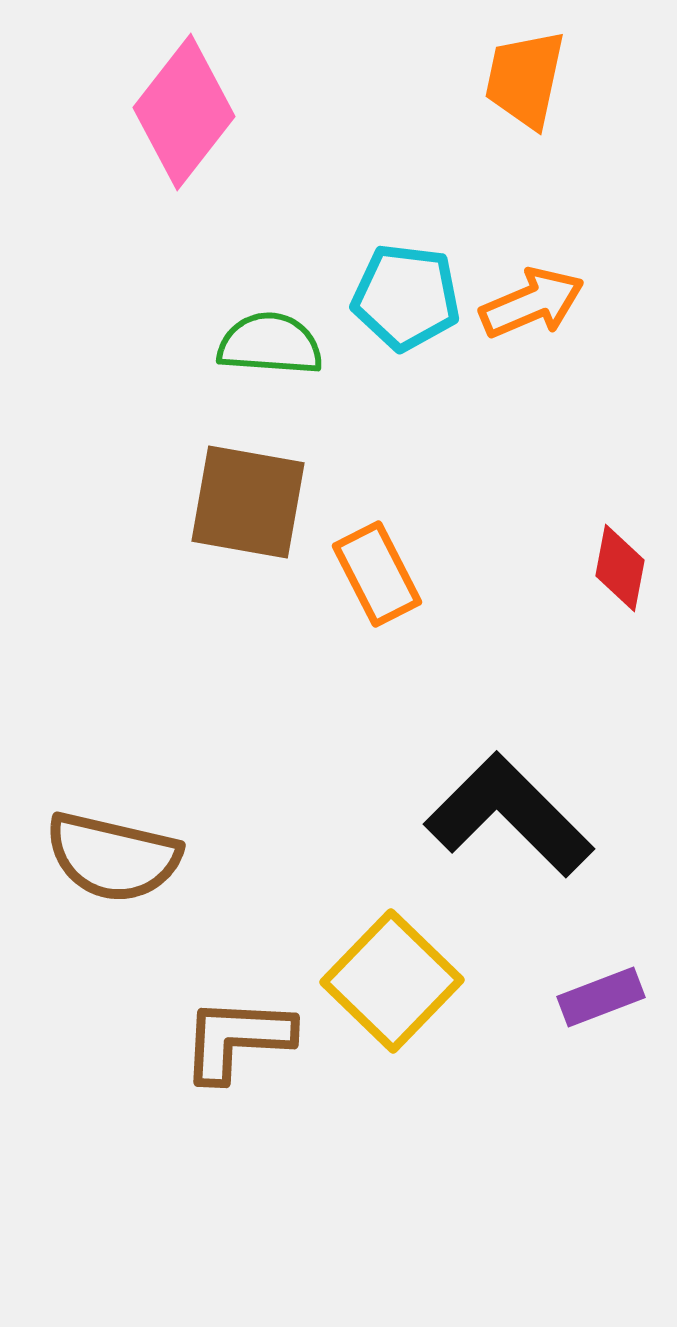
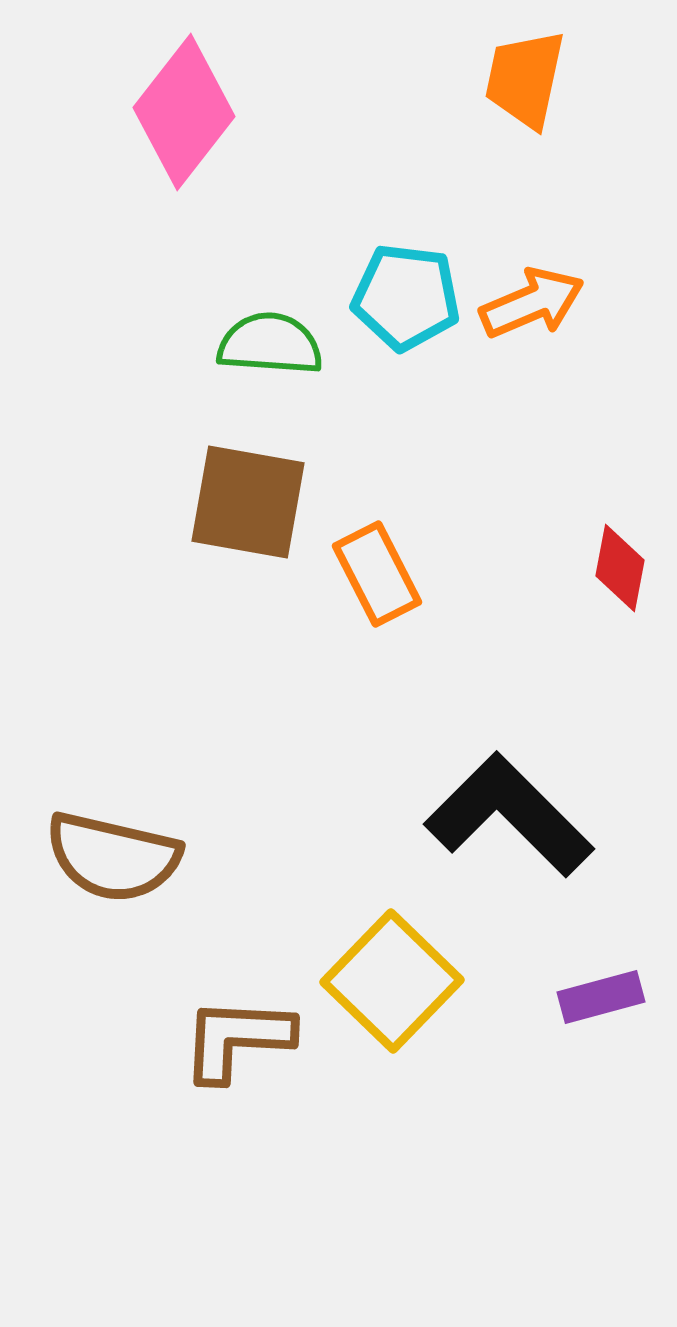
purple rectangle: rotated 6 degrees clockwise
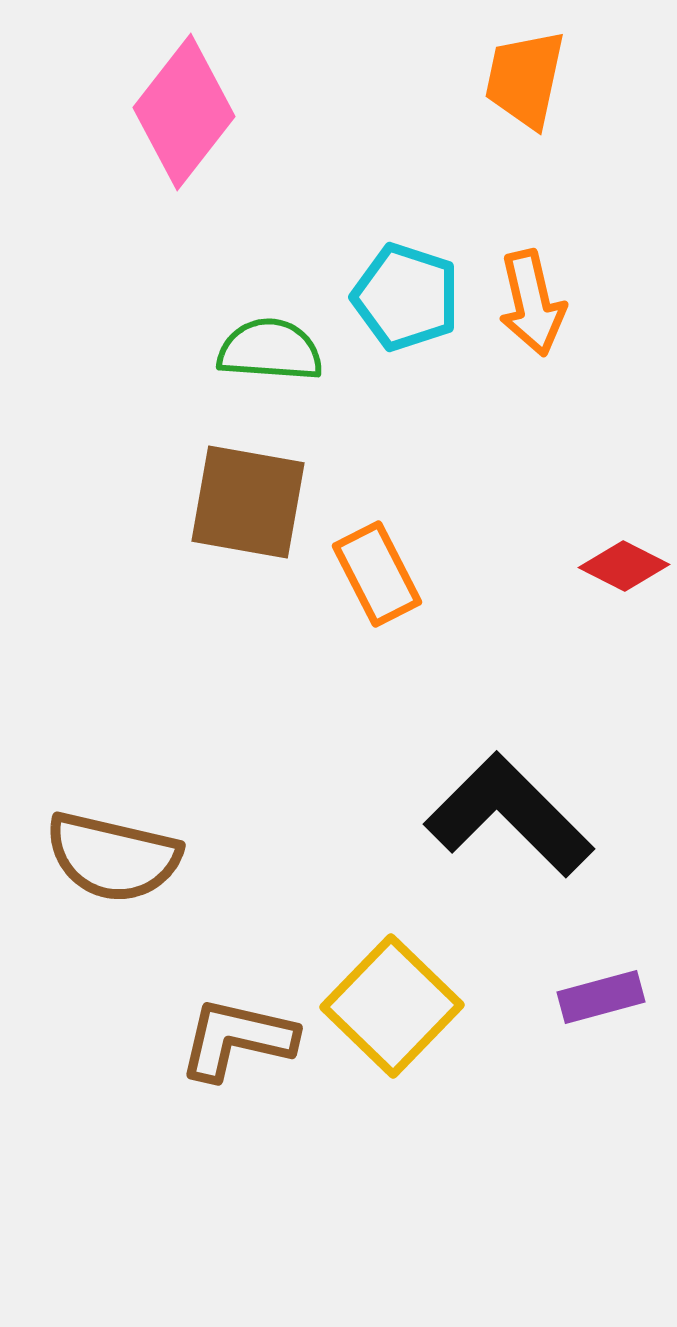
cyan pentagon: rotated 11 degrees clockwise
orange arrow: rotated 100 degrees clockwise
green semicircle: moved 6 px down
red diamond: moved 4 px right, 2 px up; rotated 74 degrees counterclockwise
yellow square: moved 25 px down
brown L-shape: rotated 10 degrees clockwise
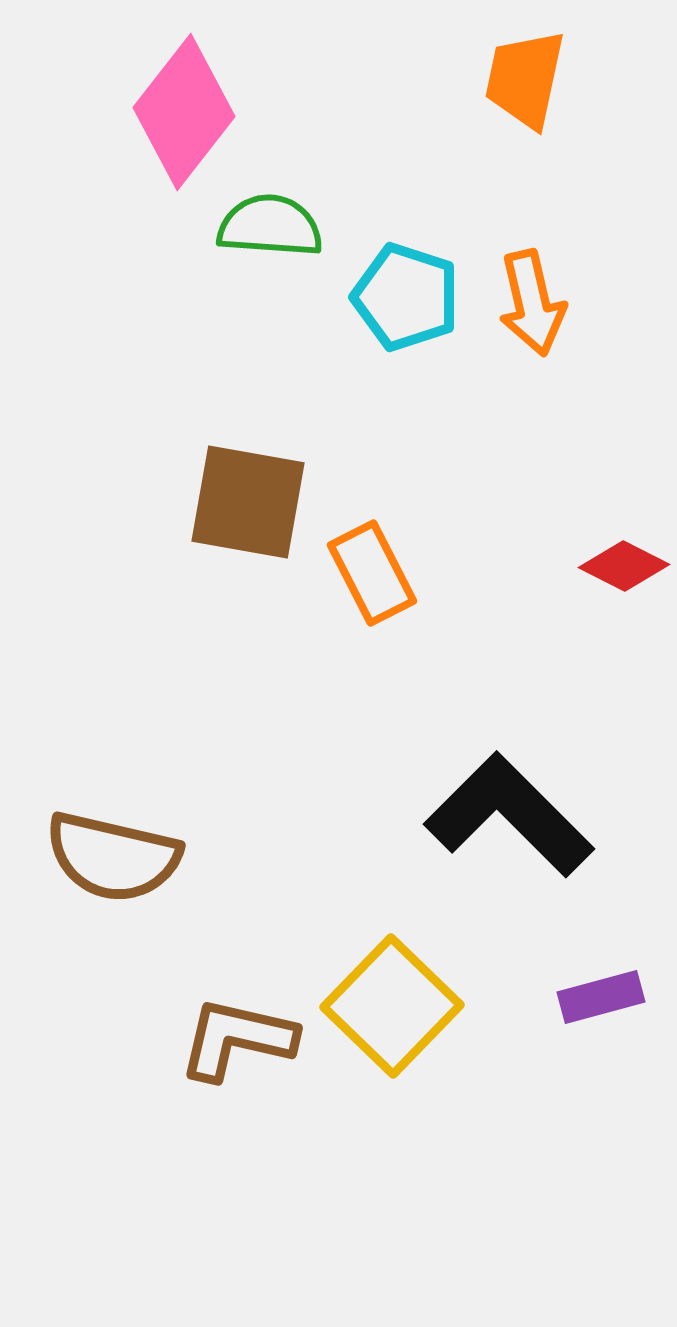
green semicircle: moved 124 px up
orange rectangle: moved 5 px left, 1 px up
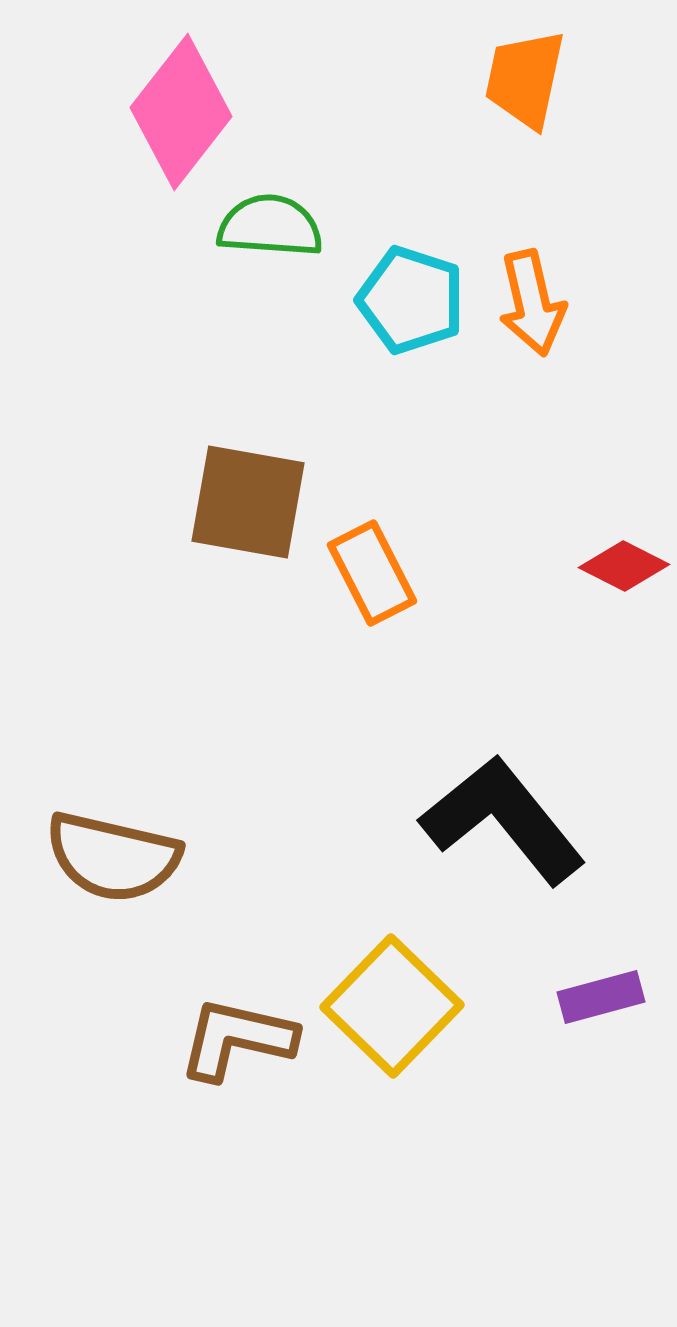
pink diamond: moved 3 px left
cyan pentagon: moved 5 px right, 3 px down
black L-shape: moved 6 px left, 5 px down; rotated 6 degrees clockwise
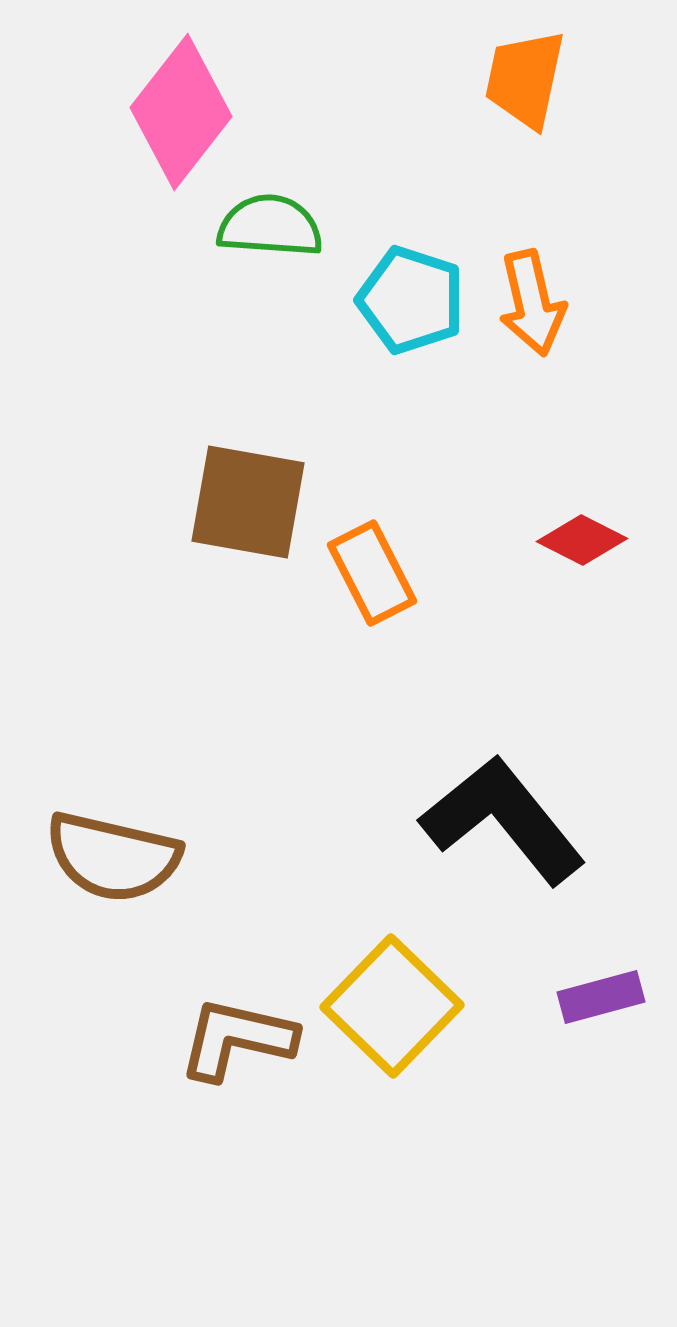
red diamond: moved 42 px left, 26 px up
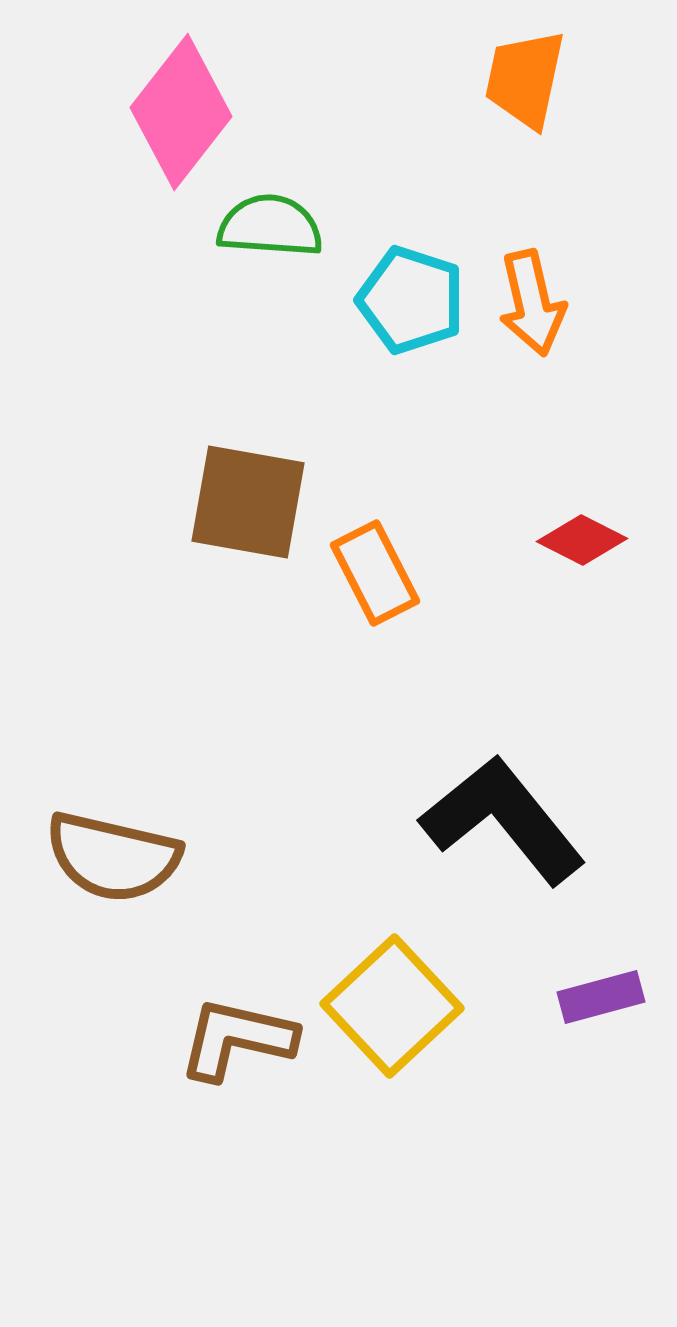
orange rectangle: moved 3 px right
yellow square: rotated 3 degrees clockwise
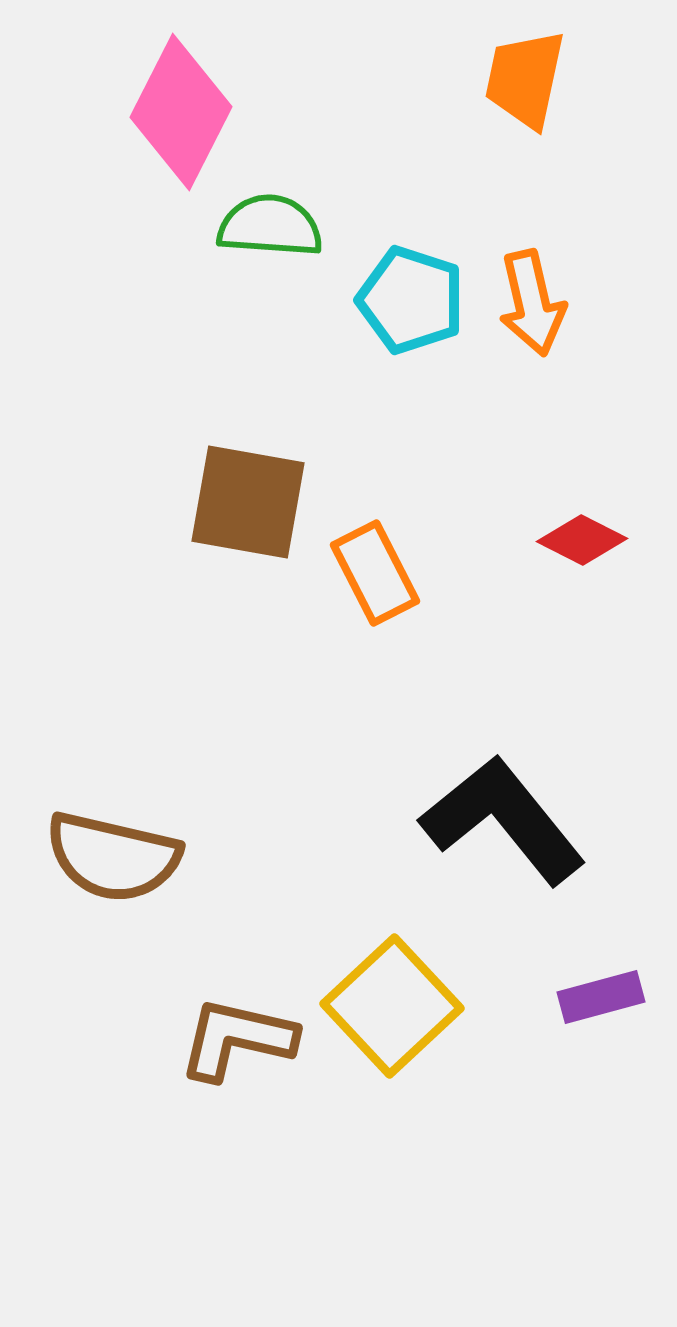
pink diamond: rotated 11 degrees counterclockwise
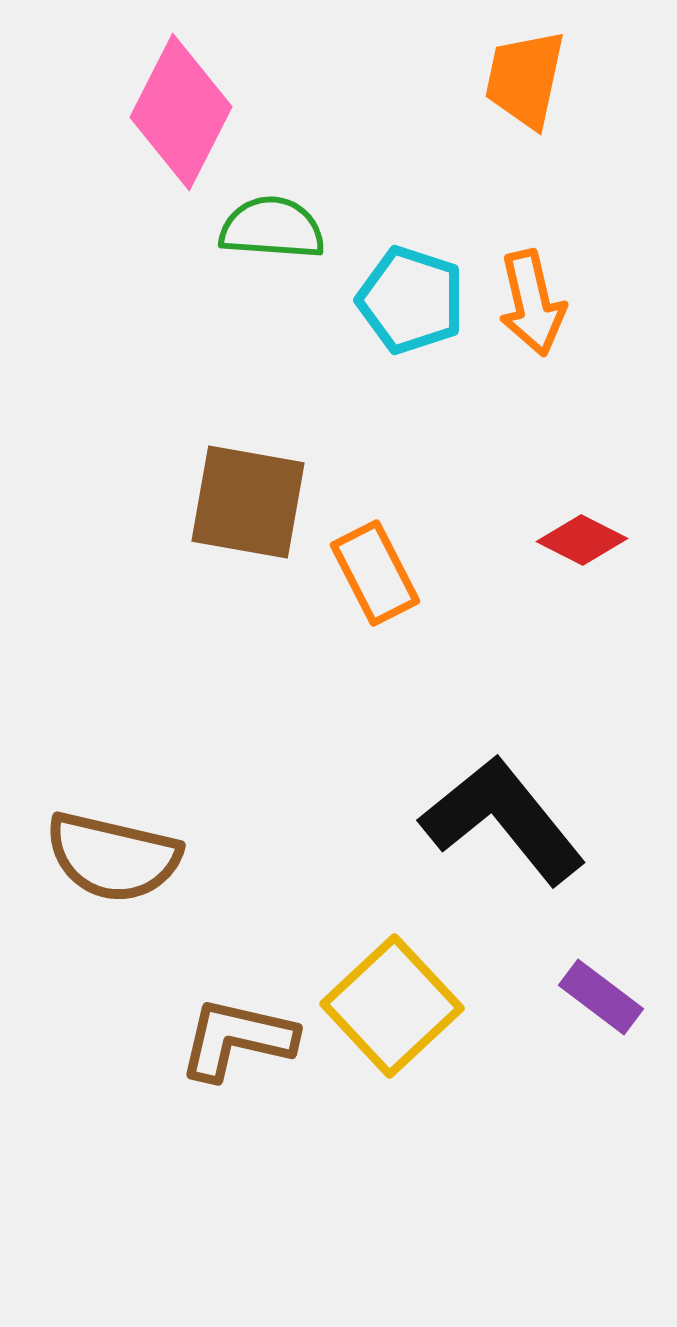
green semicircle: moved 2 px right, 2 px down
purple rectangle: rotated 52 degrees clockwise
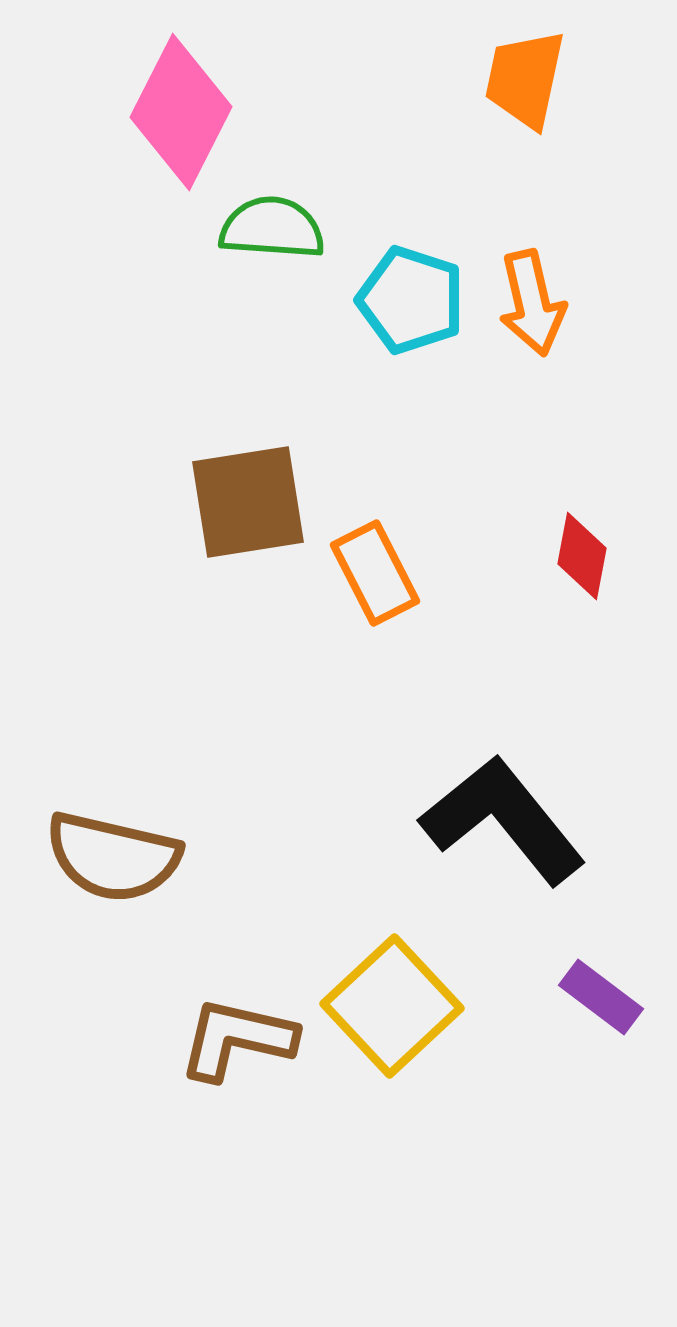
brown square: rotated 19 degrees counterclockwise
red diamond: moved 16 px down; rotated 74 degrees clockwise
